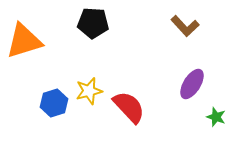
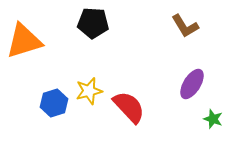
brown L-shape: rotated 12 degrees clockwise
green star: moved 3 px left, 2 px down
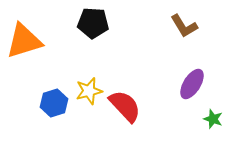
brown L-shape: moved 1 px left
red semicircle: moved 4 px left, 1 px up
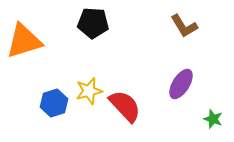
purple ellipse: moved 11 px left
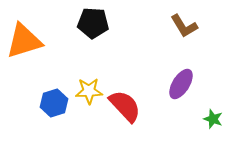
yellow star: rotated 12 degrees clockwise
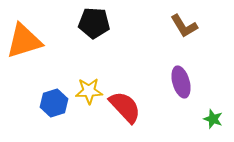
black pentagon: moved 1 px right
purple ellipse: moved 2 px up; rotated 48 degrees counterclockwise
red semicircle: moved 1 px down
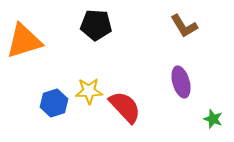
black pentagon: moved 2 px right, 2 px down
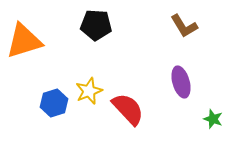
yellow star: rotated 20 degrees counterclockwise
red semicircle: moved 3 px right, 2 px down
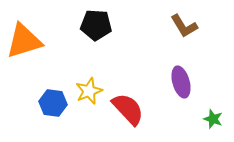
blue hexagon: moved 1 px left; rotated 24 degrees clockwise
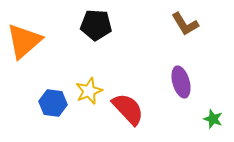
brown L-shape: moved 1 px right, 2 px up
orange triangle: rotated 24 degrees counterclockwise
